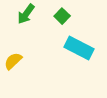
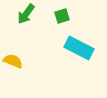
green square: rotated 28 degrees clockwise
yellow semicircle: rotated 66 degrees clockwise
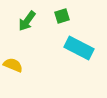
green arrow: moved 1 px right, 7 px down
yellow semicircle: moved 4 px down
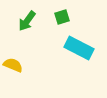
green square: moved 1 px down
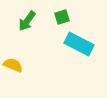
cyan rectangle: moved 4 px up
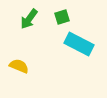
green arrow: moved 2 px right, 2 px up
yellow semicircle: moved 6 px right, 1 px down
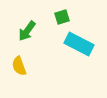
green arrow: moved 2 px left, 12 px down
yellow semicircle: rotated 132 degrees counterclockwise
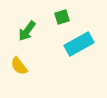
cyan rectangle: rotated 56 degrees counterclockwise
yellow semicircle: rotated 18 degrees counterclockwise
